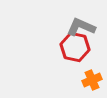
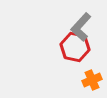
gray L-shape: rotated 72 degrees counterclockwise
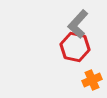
gray L-shape: moved 3 px left, 3 px up
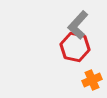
gray L-shape: moved 1 px down
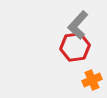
red hexagon: rotated 20 degrees counterclockwise
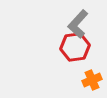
gray L-shape: moved 1 px up
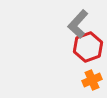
red hexagon: moved 13 px right; rotated 12 degrees counterclockwise
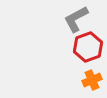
gray L-shape: moved 2 px left, 5 px up; rotated 20 degrees clockwise
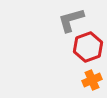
gray L-shape: moved 5 px left, 1 px down; rotated 12 degrees clockwise
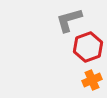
gray L-shape: moved 2 px left
